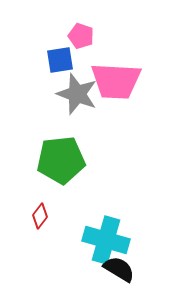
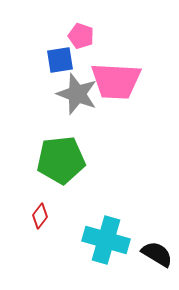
black semicircle: moved 38 px right, 15 px up
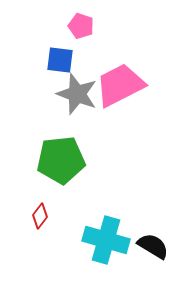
pink pentagon: moved 10 px up
blue square: rotated 16 degrees clockwise
pink trapezoid: moved 4 px right, 4 px down; rotated 150 degrees clockwise
black semicircle: moved 4 px left, 8 px up
